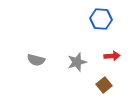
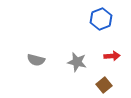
blue hexagon: rotated 25 degrees counterclockwise
gray star: rotated 30 degrees clockwise
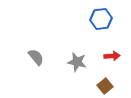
blue hexagon: rotated 15 degrees clockwise
gray semicircle: moved 3 px up; rotated 144 degrees counterclockwise
brown square: moved 1 px right, 1 px down
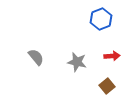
blue hexagon: rotated 15 degrees counterclockwise
brown square: moved 2 px right
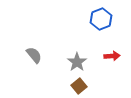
gray semicircle: moved 2 px left, 2 px up
gray star: rotated 24 degrees clockwise
brown square: moved 28 px left
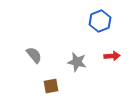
blue hexagon: moved 1 px left, 2 px down
gray star: rotated 24 degrees counterclockwise
brown square: moved 28 px left; rotated 28 degrees clockwise
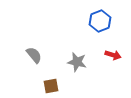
red arrow: moved 1 px right, 1 px up; rotated 21 degrees clockwise
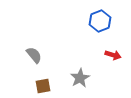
gray star: moved 3 px right, 16 px down; rotated 30 degrees clockwise
brown square: moved 8 px left
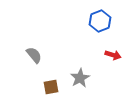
brown square: moved 8 px right, 1 px down
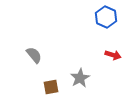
blue hexagon: moved 6 px right, 4 px up; rotated 15 degrees counterclockwise
